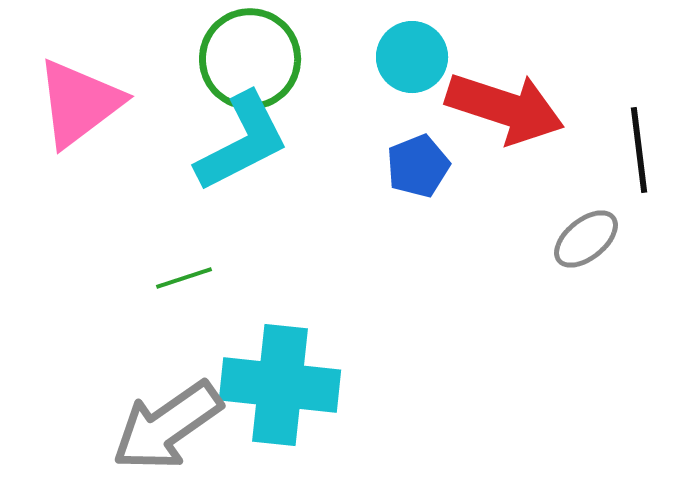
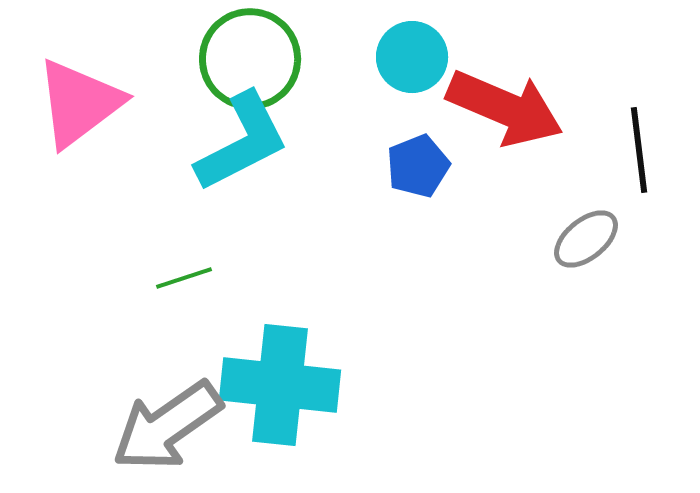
red arrow: rotated 5 degrees clockwise
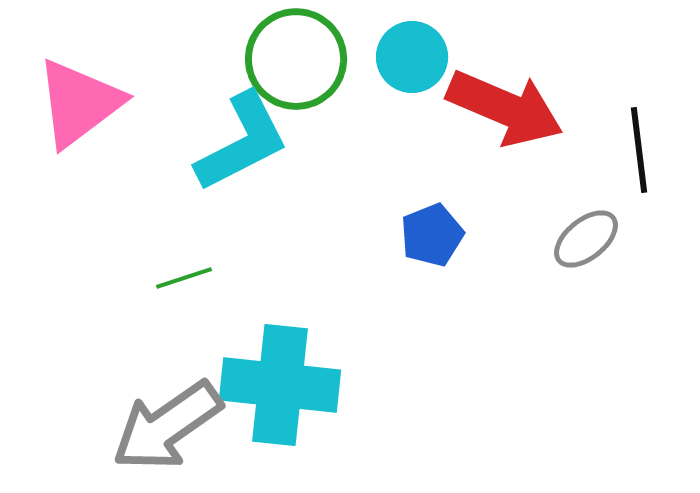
green circle: moved 46 px right
blue pentagon: moved 14 px right, 69 px down
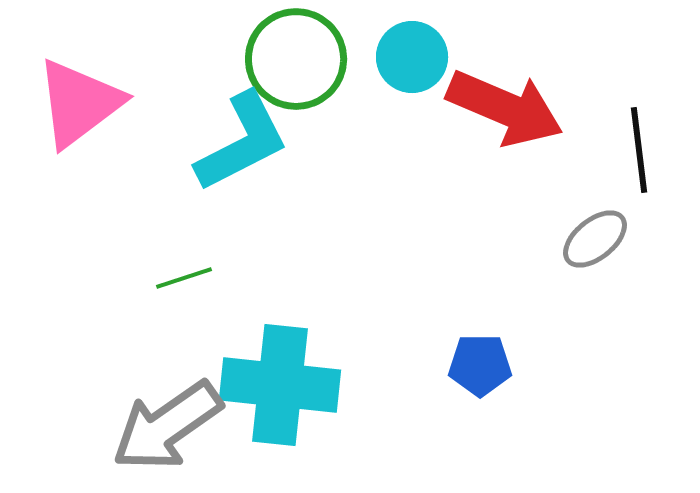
blue pentagon: moved 48 px right, 130 px down; rotated 22 degrees clockwise
gray ellipse: moved 9 px right
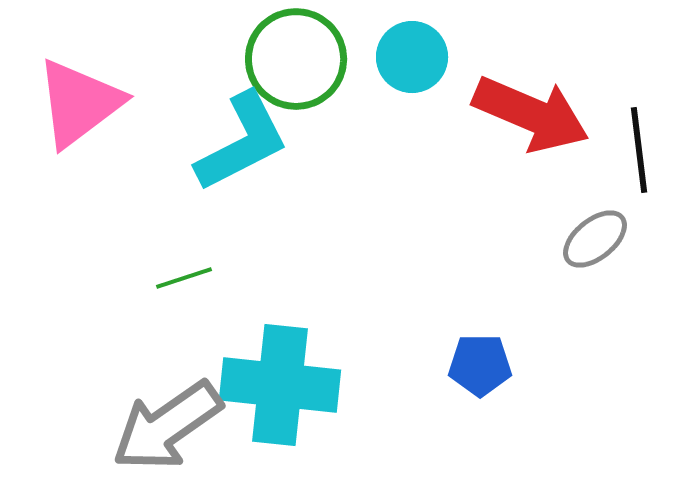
red arrow: moved 26 px right, 6 px down
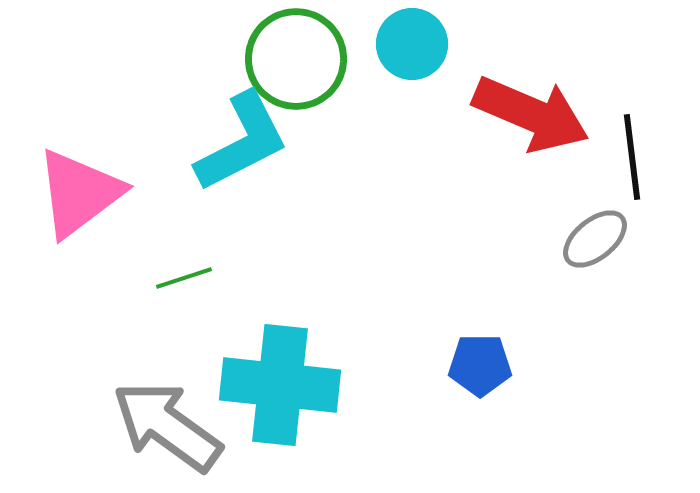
cyan circle: moved 13 px up
pink triangle: moved 90 px down
black line: moved 7 px left, 7 px down
gray arrow: rotated 71 degrees clockwise
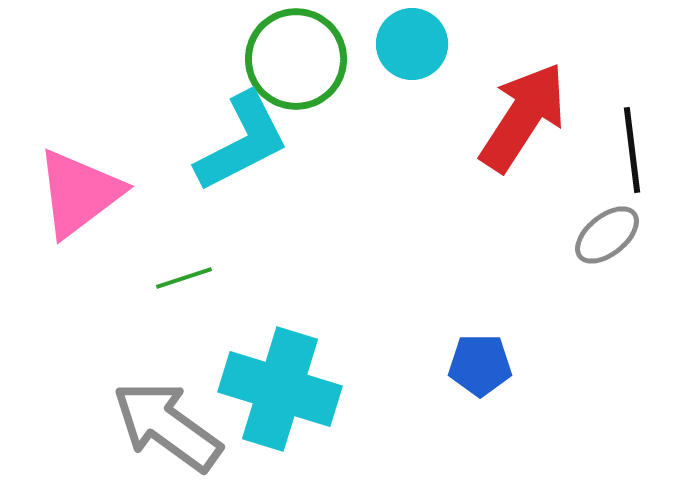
red arrow: moved 8 px left, 3 px down; rotated 80 degrees counterclockwise
black line: moved 7 px up
gray ellipse: moved 12 px right, 4 px up
cyan cross: moved 4 px down; rotated 11 degrees clockwise
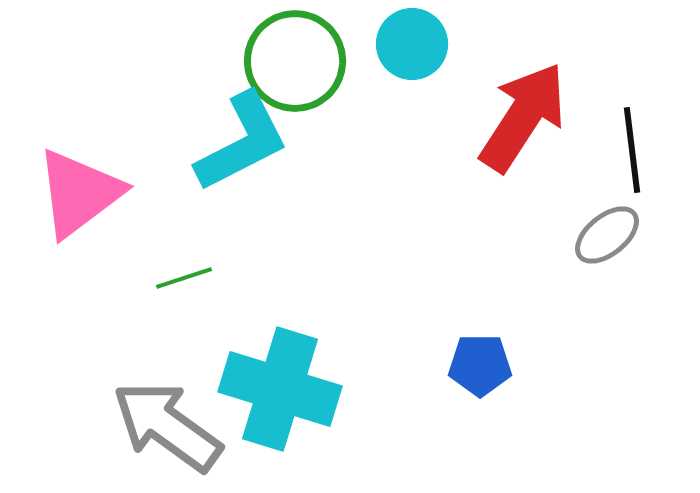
green circle: moved 1 px left, 2 px down
